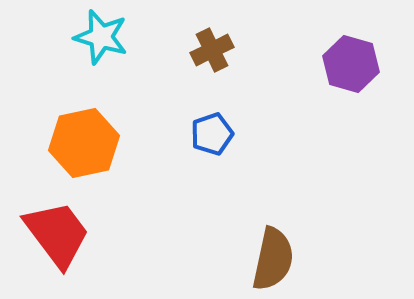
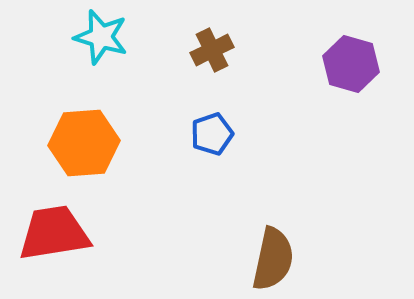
orange hexagon: rotated 8 degrees clockwise
red trapezoid: moved 3 px left, 1 px up; rotated 62 degrees counterclockwise
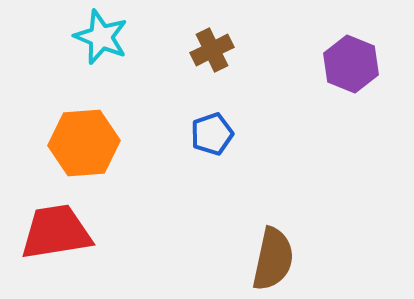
cyan star: rotated 6 degrees clockwise
purple hexagon: rotated 6 degrees clockwise
red trapezoid: moved 2 px right, 1 px up
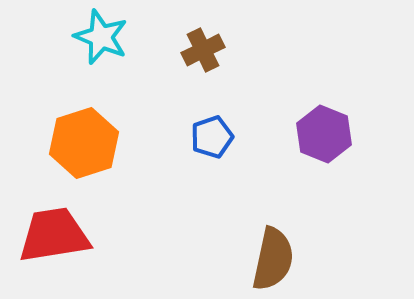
brown cross: moved 9 px left
purple hexagon: moved 27 px left, 70 px down
blue pentagon: moved 3 px down
orange hexagon: rotated 14 degrees counterclockwise
red trapezoid: moved 2 px left, 3 px down
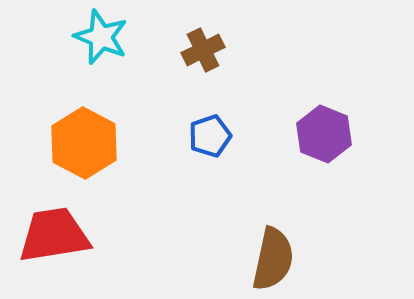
blue pentagon: moved 2 px left, 1 px up
orange hexagon: rotated 14 degrees counterclockwise
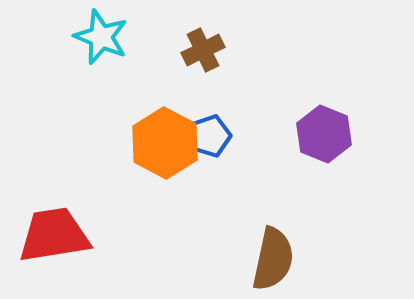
orange hexagon: moved 81 px right
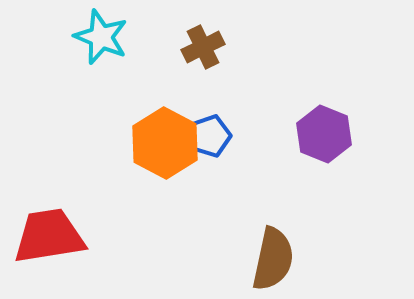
brown cross: moved 3 px up
red trapezoid: moved 5 px left, 1 px down
